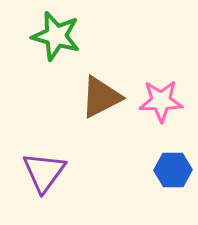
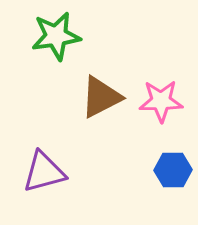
green star: rotated 24 degrees counterclockwise
purple triangle: rotated 39 degrees clockwise
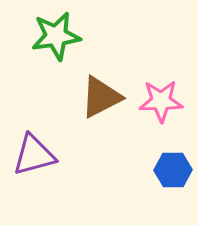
purple triangle: moved 10 px left, 17 px up
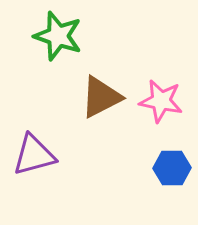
green star: moved 2 px right; rotated 27 degrees clockwise
pink star: rotated 12 degrees clockwise
blue hexagon: moved 1 px left, 2 px up
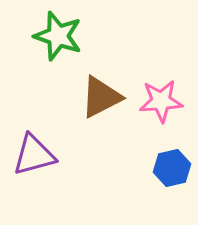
pink star: rotated 15 degrees counterclockwise
blue hexagon: rotated 12 degrees counterclockwise
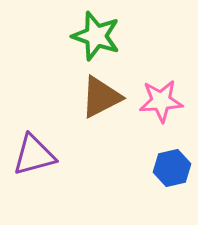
green star: moved 38 px right
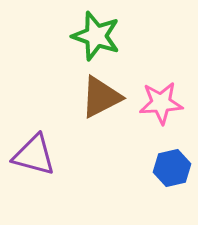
pink star: moved 2 px down
purple triangle: rotated 30 degrees clockwise
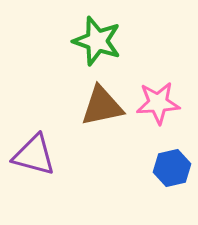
green star: moved 1 px right, 5 px down
brown triangle: moved 1 px right, 9 px down; rotated 15 degrees clockwise
pink star: moved 3 px left
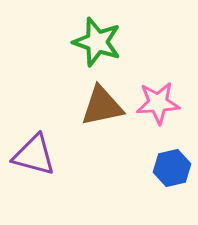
green star: moved 1 px down
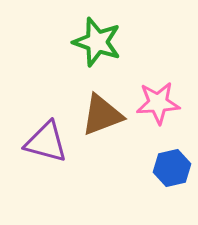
brown triangle: moved 9 px down; rotated 9 degrees counterclockwise
purple triangle: moved 12 px right, 13 px up
